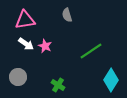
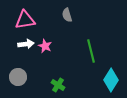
white arrow: rotated 42 degrees counterclockwise
green line: rotated 70 degrees counterclockwise
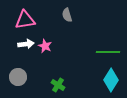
green line: moved 17 px right, 1 px down; rotated 75 degrees counterclockwise
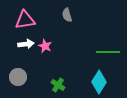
cyan diamond: moved 12 px left, 2 px down
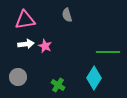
cyan diamond: moved 5 px left, 4 px up
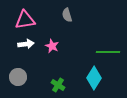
pink star: moved 7 px right
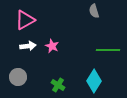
gray semicircle: moved 27 px right, 4 px up
pink triangle: rotated 20 degrees counterclockwise
white arrow: moved 2 px right, 2 px down
green line: moved 2 px up
cyan diamond: moved 3 px down
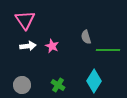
gray semicircle: moved 8 px left, 26 px down
pink triangle: rotated 35 degrees counterclockwise
gray circle: moved 4 px right, 8 px down
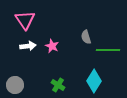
gray circle: moved 7 px left
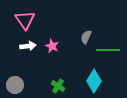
gray semicircle: rotated 40 degrees clockwise
green cross: moved 1 px down
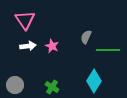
green cross: moved 6 px left, 1 px down
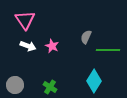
white arrow: rotated 28 degrees clockwise
green cross: moved 2 px left
